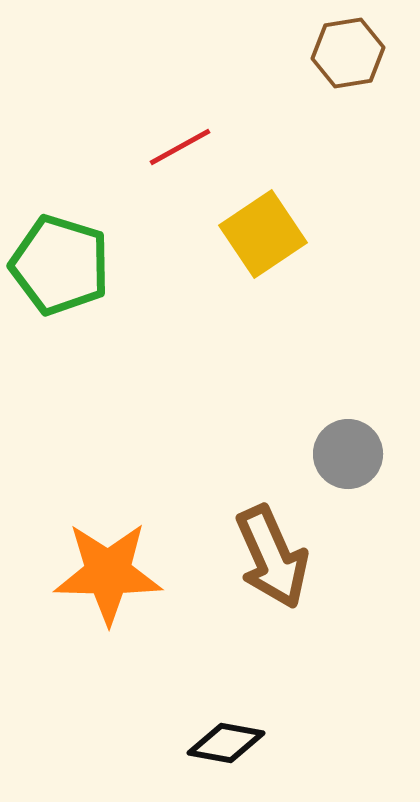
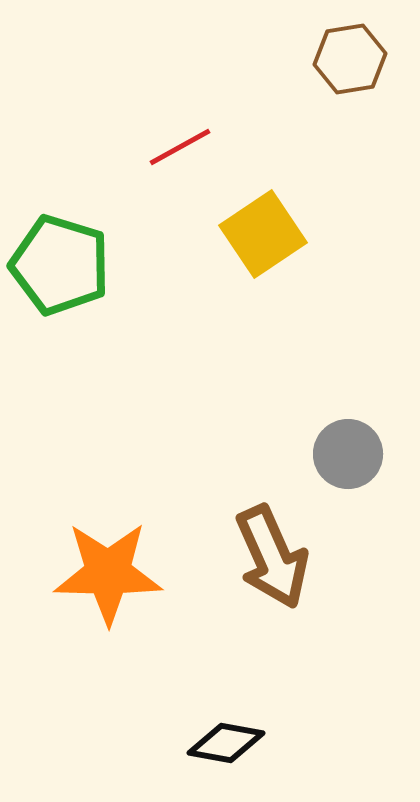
brown hexagon: moved 2 px right, 6 px down
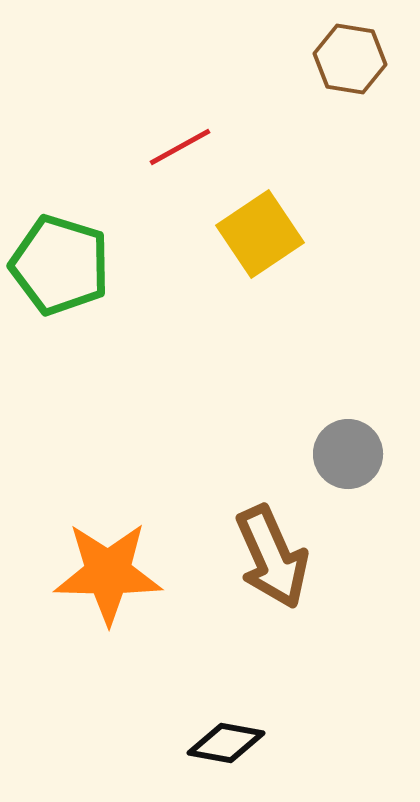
brown hexagon: rotated 18 degrees clockwise
yellow square: moved 3 px left
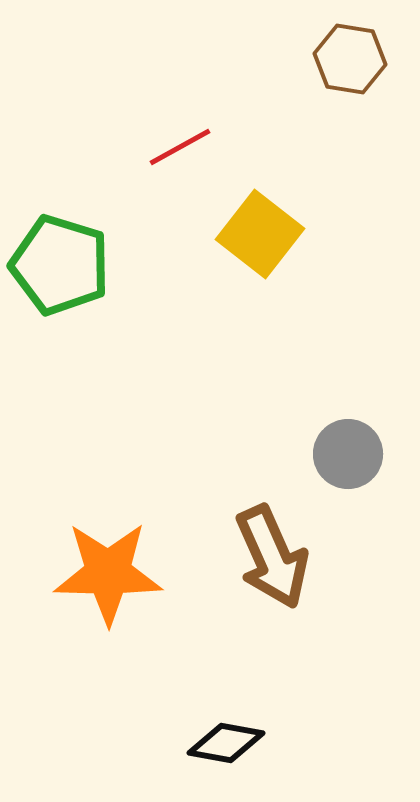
yellow square: rotated 18 degrees counterclockwise
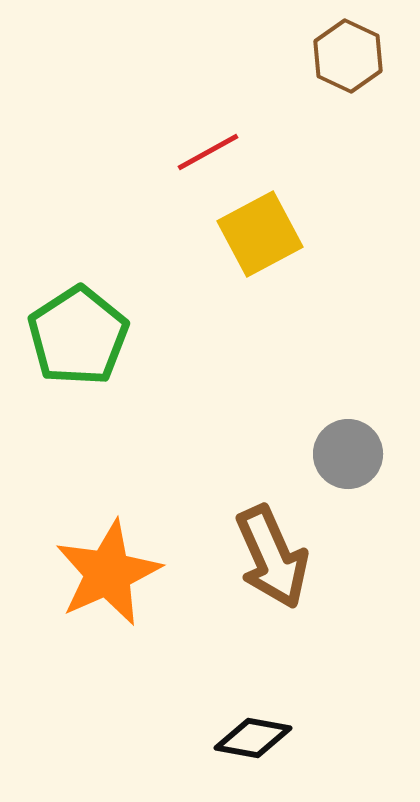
brown hexagon: moved 2 px left, 3 px up; rotated 16 degrees clockwise
red line: moved 28 px right, 5 px down
yellow square: rotated 24 degrees clockwise
green pentagon: moved 18 px right, 71 px down; rotated 22 degrees clockwise
orange star: rotated 25 degrees counterclockwise
black diamond: moved 27 px right, 5 px up
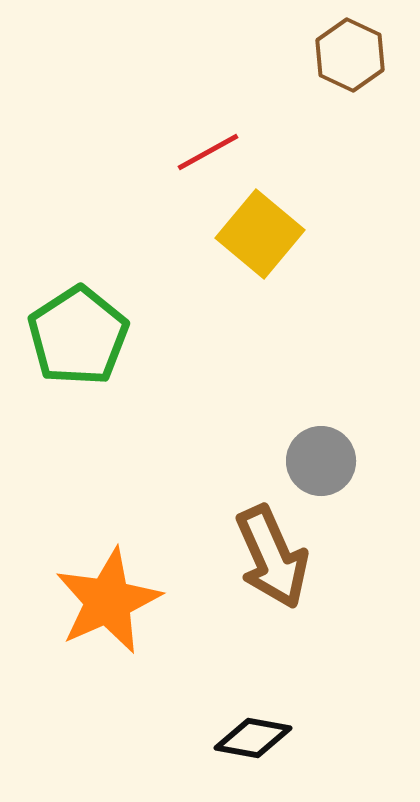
brown hexagon: moved 2 px right, 1 px up
yellow square: rotated 22 degrees counterclockwise
gray circle: moved 27 px left, 7 px down
orange star: moved 28 px down
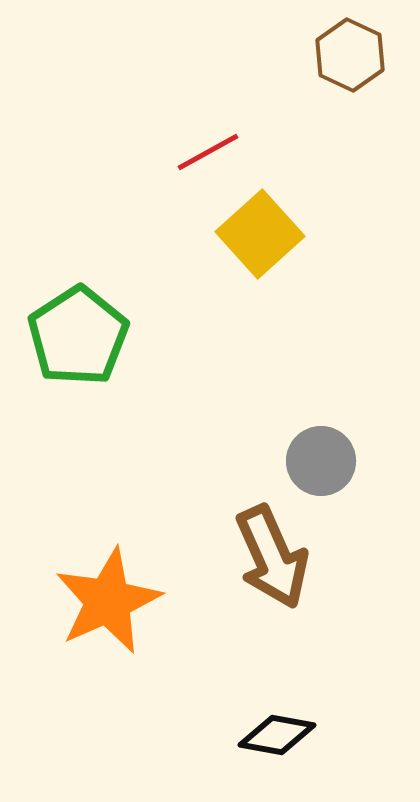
yellow square: rotated 8 degrees clockwise
black diamond: moved 24 px right, 3 px up
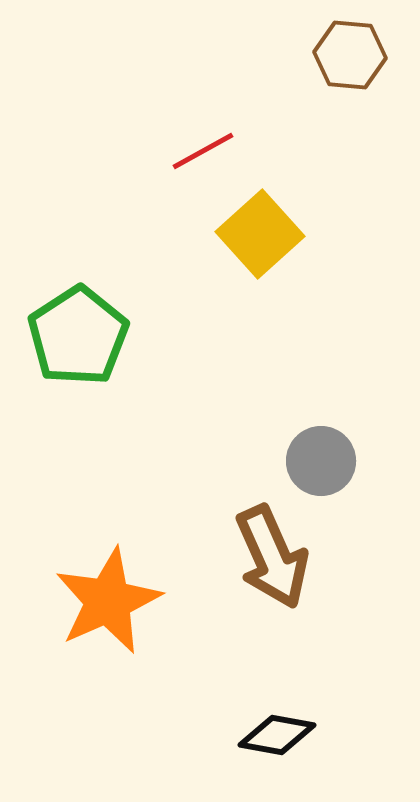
brown hexagon: rotated 20 degrees counterclockwise
red line: moved 5 px left, 1 px up
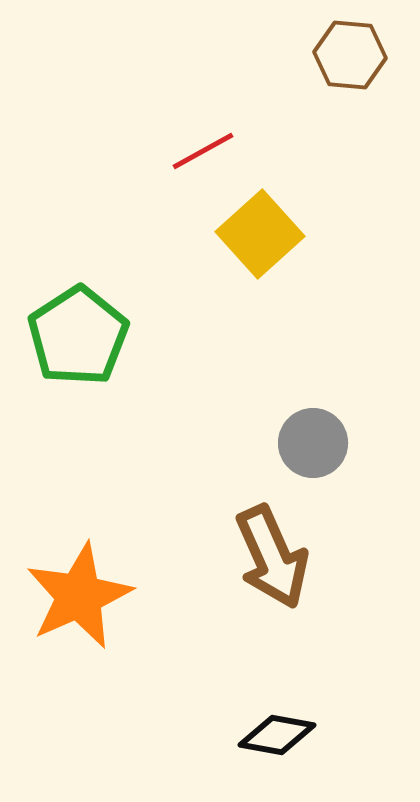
gray circle: moved 8 px left, 18 px up
orange star: moved 29 px left, 5 px up
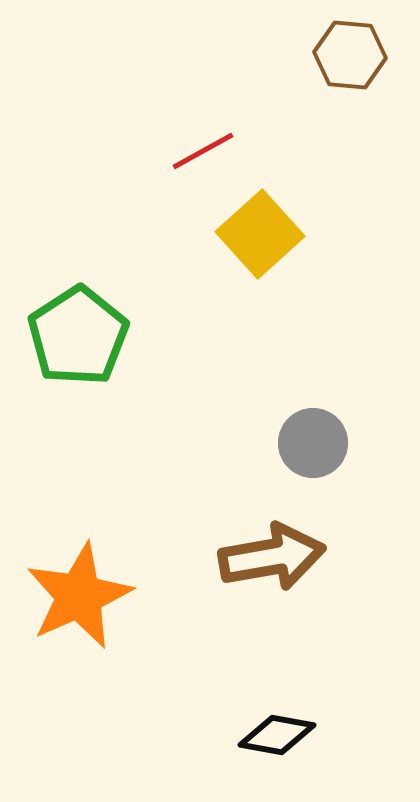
brown arrow: rotated 76 degrees counterclockwise
